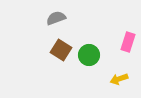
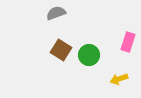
gray semicircle: moved 5 px up
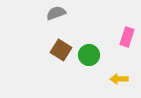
pink rectangle: moved 1 px left, 5 px up
yellow arrow: rotated 18 degrees clockwise
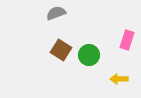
pink rectangle: moved 3 px down
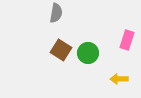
gray semicircle: rotated 120 degrees clockwise
green circle: moved 1 px left, 2 px up
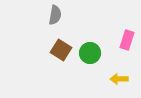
gray semicircle: moved 1 px left, 2 px down
green circle: moved 2 px right
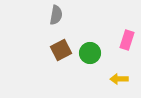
gray semicircle: moved 1 px right
brown square: rotated 30 degrees clockwise
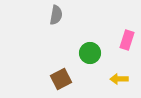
brown square: moved 29 px down
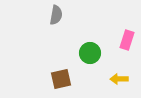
brown square: rotated 15 degrees clockwise
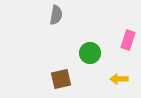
pink rectangle: moved 1 px right
